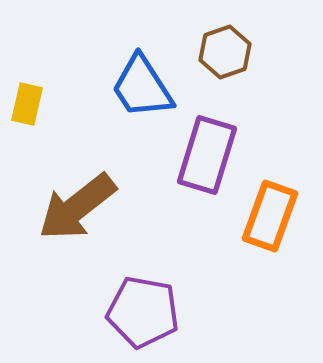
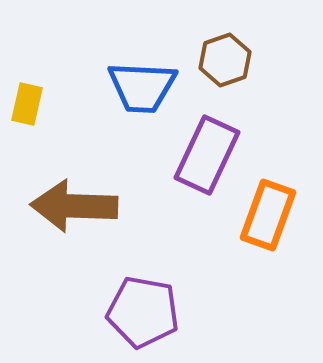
brown hexagon: moved 8 px down
blue trapezoid: rotated 54 degrees counterclockwise
purple rectangle: rotated 8 degrees clockwise
brown arrow: moved 3 px left, 1 px up; rotated 40 degrees clockwise
orange rectangle: moved 2 px left, 1 px up
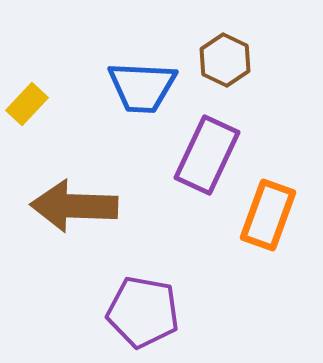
brown hexagon: rotated 15 degrees counterclockwise
yellow rectangle: rotated 30 degrees clockwise
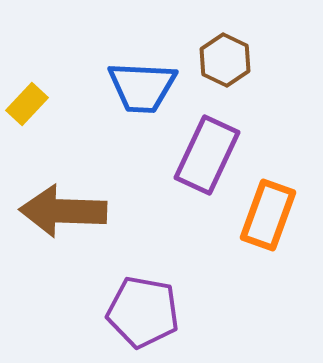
brown arrow: moved 11 px left, 5 px down
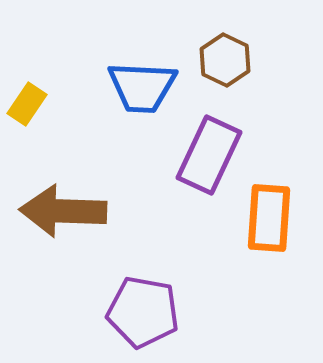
yellow rectangle: rotated 9 degrees counterclockwise
purple rectangle: moved 2 px right
orange rectangle: moved 1 px right, 3 px down; rotated 16 degrees counterclockwise
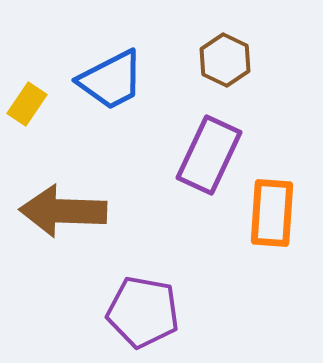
blue trapezoid: moved 31 px left, 7 px up; rotated 30 degrees counterclockwise
orange rectangle: moved 3 px right, 5 px up
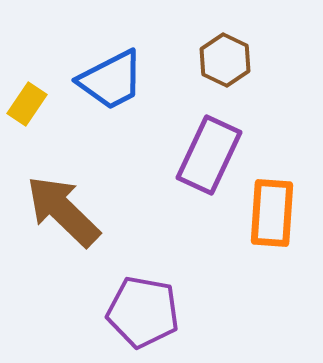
brown arrow: rotated 42 degrees clockwise
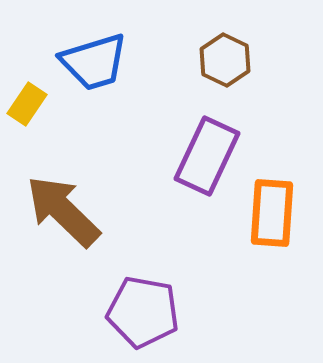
blue trapezoid: moved 17 px left, 18 px up; rotated 10 degrees clockwise
purple rectangle: moved 2 px left, 1 px down
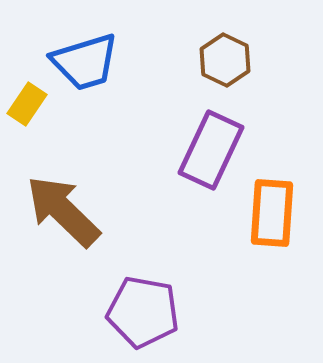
blue trapezoid: moved 9 px left
purple rectangle: moved 4 px right, 6 px up
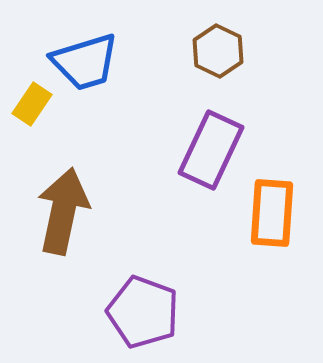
brown hexagon: moved 7 px left, 9 px up
yellow rectangle: moved 5 px right
brown arrow: rotated 58 degrees clockwise
purple pentagon: rotated 10 degrees clockwise
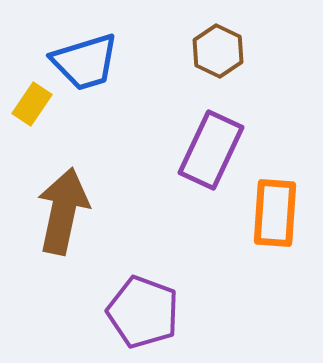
orange rectangle: moved 3 px right
